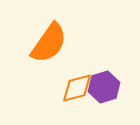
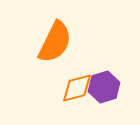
orange semicircle: moved 6 px right, 1 px up; rotated 9 degrees counterclockwise
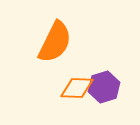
orange diamond: rotated 16 degrees clockwise
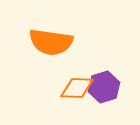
orange semicircle: moved 4 px left; rotated 72 degrees clockwise
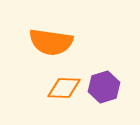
orange diamond: moved 13 px left
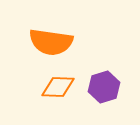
orange diamond: moved 6 px left, 1 px up
